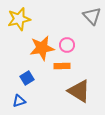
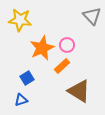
yellow star: moved 1 px right, 1 px down; rotated 20 degrees clockwise
orange star: rotated 15 degrees counterclockwise
orange rectangle: rotated 42 degrees counterclockwise
blue triangle: moved 2 px right, 1 px up
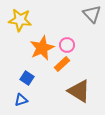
gray triangle: moved 2 px up
orange rectangle: moved 2 px up
blue square: rotated 24 degrees counterclockwise
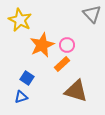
yellow star: rotated 20 degrees clockwise
orange star: moved 3 px up
brown triangle: moved 3 px left; rotated 15 degrees counterclockwise
blue triangle: moved 3 px up
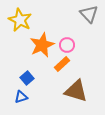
gray triangle: moved 3 px left
blue square: rotated 16 degrees clockwise
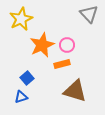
yellow star: moved 1 px right, 1 px up; rotated 20 degrees clockwise
orange rectangle: rotated 28 degrees clockwise
brown triangle: moved 1 px left
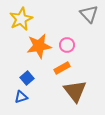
orange star: moved 3 px left, 1 px down; rotated 15 degrees clockwise
orange rectangle: moved 4 px down; rotated 14 degrees counterclockwise
brown triangle: rotated 35 degrees clockwise
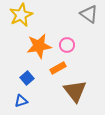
gray triangle: rotated 12 degrees counterclockwise
yellow star: moved 4 px up
orange rectangle: moved 4 px left
blue triangle: moved 4 px down
